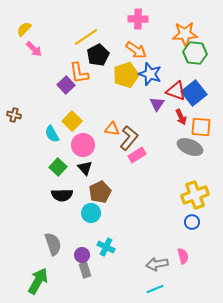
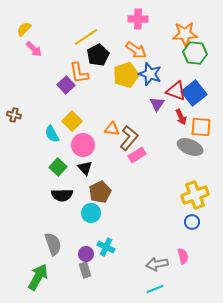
purple circle: moved 4 px right, 1 px up
green arrow: moved 4 px up
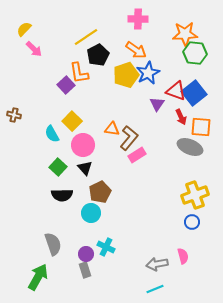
blue star: moved 2 px left, 1 px up; rotated 25 degrees clockwise
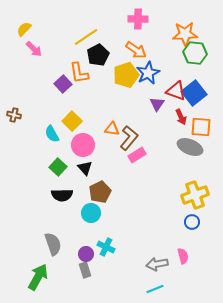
purple square: moved 3 px left, 1 px up
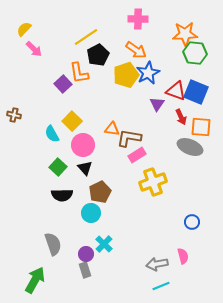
blue square: moved 2 px right, 1 px up; rotated 30 degrees counterclockwise
brown L-shape: rotated 120 degrees counterclockwise
yellow cross: moved 42 px left, 13 px up
cyan cross: moved 2 px left, 3 px up; rotated 18 degrees clockwise
green arrow: moved 3 px left, 3 px down
cyan line: moved 6 px right, 3 px up
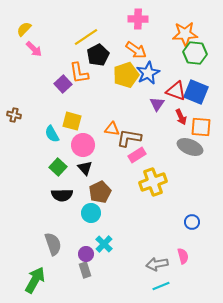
yellow square: rotated 30 degrees counterclockwise
